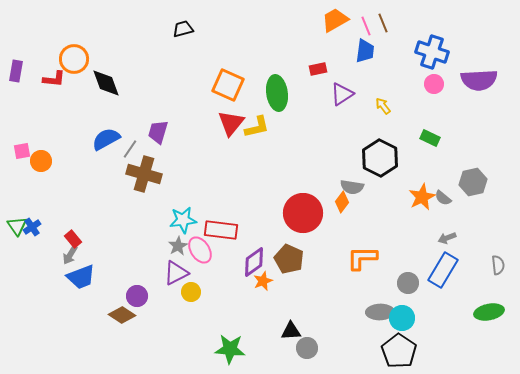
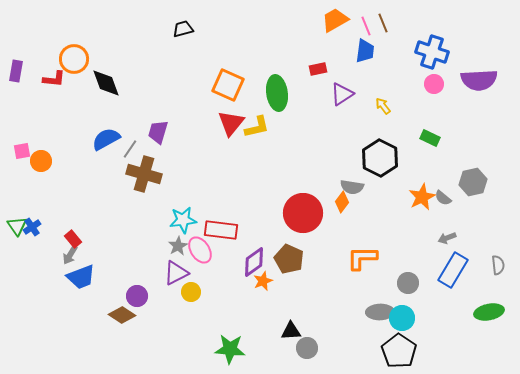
blue rectangle at (443, 270): moved 10 px right
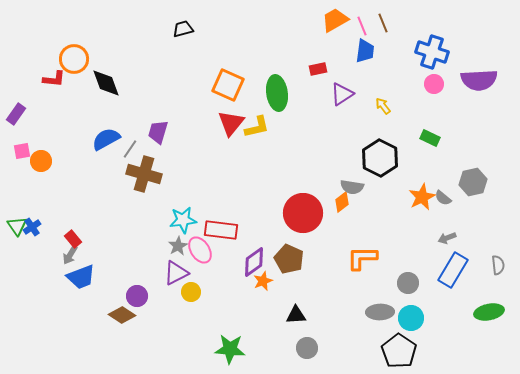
pink line at (366, 26): moved 4 px left
purple rectangle at (16, 71): moved 43 px down; rotated 25 degrees clockwise
orange diamond at (342, 202): rotated 15 degrees clockwise
cyan circle at (402, 318): moved 9 px right
black triangle at (291, 331): moved 5 px right, 16 px up
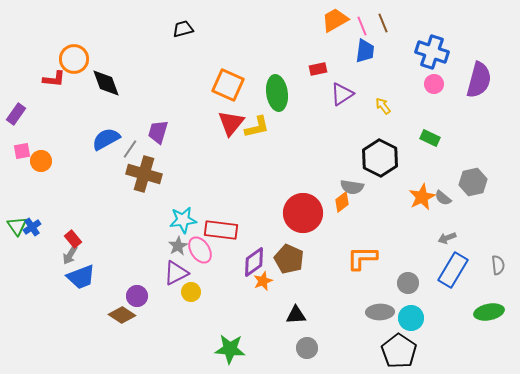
purple semicircle at (479, 80): rotated 72 degrees counterclockwise
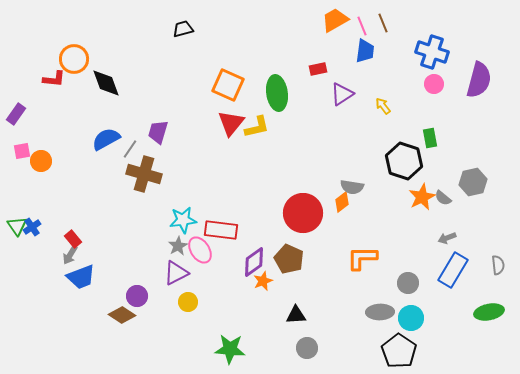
green rectangle at (430, 138): rotated 54 degrees clockwise
black hexagon at (380, 158): moved 24 px right, 3 px down; rotated 9 degrees counterclockwise
yellow circle at (191, 292): moved 3 px left, 10 px down
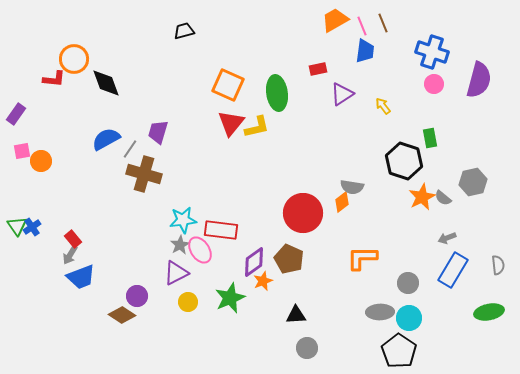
black trapezoid at (183, 29): moved 1 px right, 2 px down
gray star at (178, 246): moved 2 px right, 1 px up
cyan circle at (411, 318): moved 2 px left
green star at (230, 349): moved 51 px up; rotated 28 degrees counterclockwise
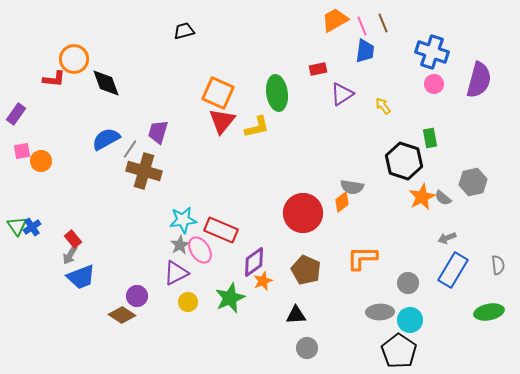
orange square at (228, 85): moved 10 px left, 8 px down
red triangle at (231, 123): moved 9 px left, 2 px up
brown cross at (144, 174): moved 3 px up
red rectangle at (221, 230): rotated 16 degrees clockwise
brown pentagon at (289, 259): moved 17 px right, 11 px down
cyan circle at (409, 318): moved 1 px right, 2 px down
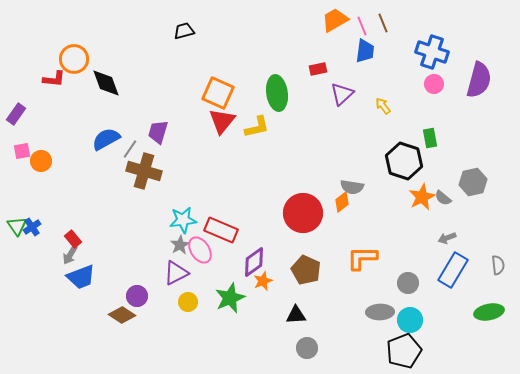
purple triangle at (342, 94): rotated 10 degrees counterclockwise
black pentagon at (399, 351): moved 5 px right; rotated 16 degrees clockwise
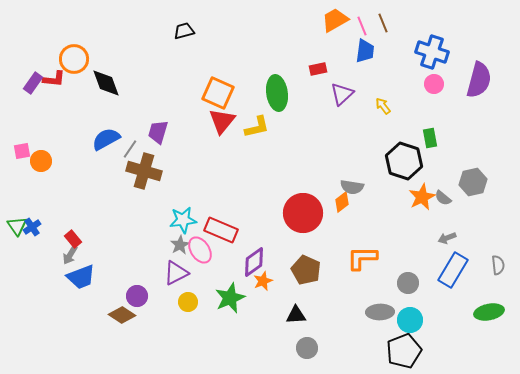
purple rectangle at (16, 114): moved 17 px right, 31 px up
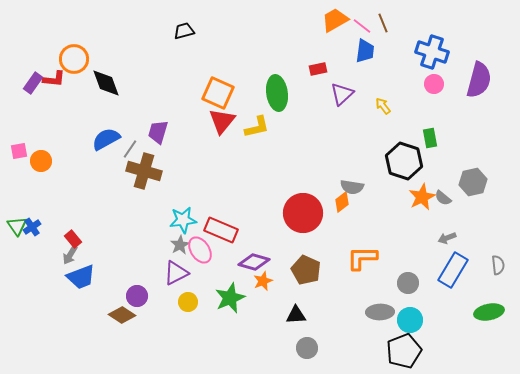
pink line at (362, 26): rotated 30 degrees counterclockwise
pink square at (22, 151): moved 3 px left
purple diamond at (254, 262): rotated 52 degrees clockwise
